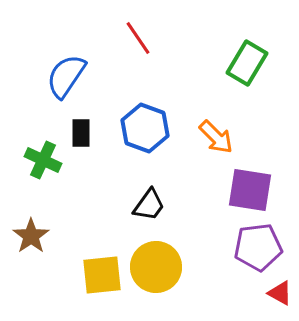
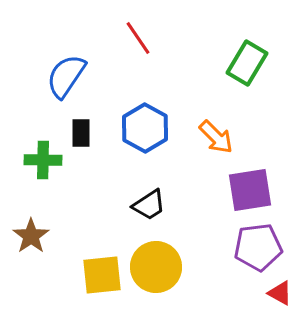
blue hexagon: rotated 9 degrees clockwise
green cross: rotated 24 degrees counterclockwise
purple square: rotated 18 degrees counterclockwise
black trapezoid: rotated 21 degrees clockwise
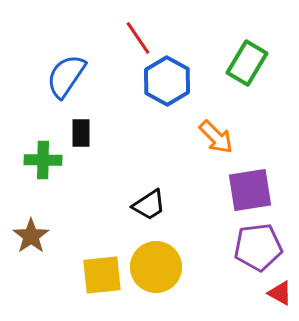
blue hexagon: moved 22 px right, 47 px up
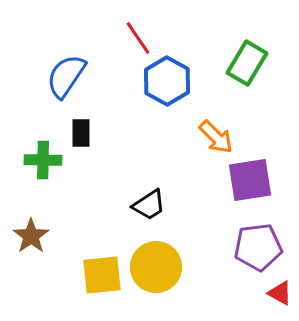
purple square: moved 10 px up
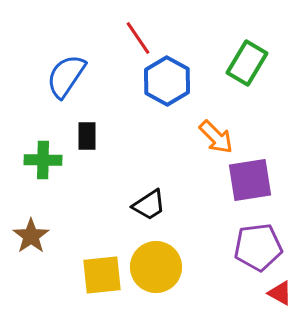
black rectangle: moved 6 px right, 3 px down
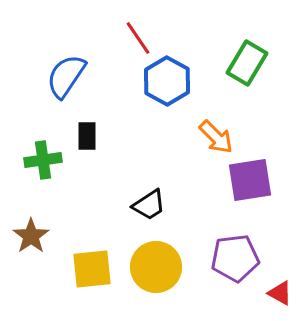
green cross: rotated 9 degrees counterclockwise
purple pentagon: moved 23 px left, 11 px down
yellow square: moved 10 px left, 6 px up
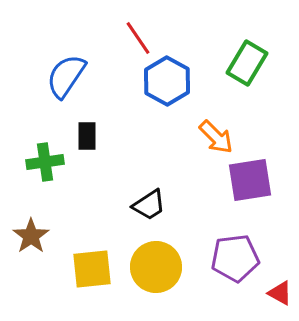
green cross: moved 2 px right, 2 px down
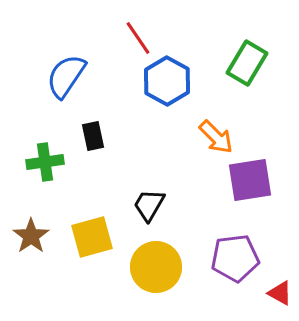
black rectangle: moved 6 px right; rotated 12 degrees counterclockwise
black trapezoid: rotated 153 degrees clockwise
yellow square: moved 32 px up; rotated 9 degrees counterclockwise
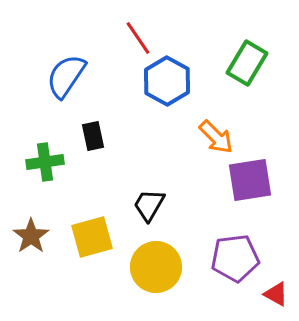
red triangle: moved 4 px left, 1 px down
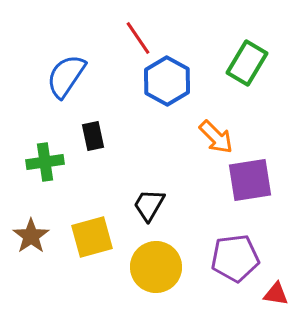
red triangle: rotated 20 degrees counterclockwise
